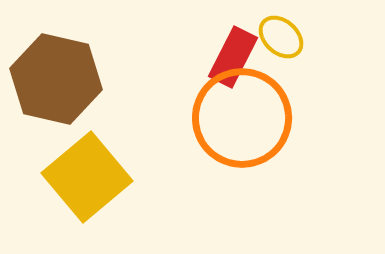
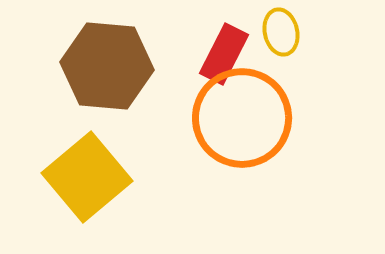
yellow ellipse: moved 5 px up; rotated 36 degrees clockwise
red rectangle: moved 9 px left, 3 px up
brown hexagon: moved 51 px right, 13 px up; rotated 8 degrees counterclockwise
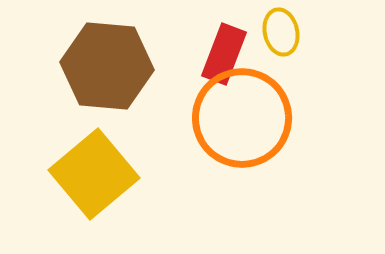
red rectangle: rotated 6 degrees counterclockwise
yellow square: moved 7 px right, 3 px up
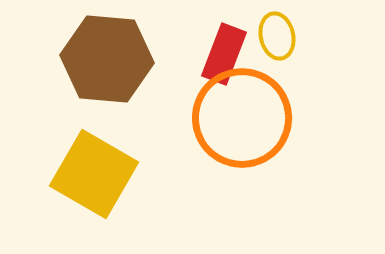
yellow ellipse: moved 4 px left, 4 px down
brown hexagon: moved 7 px up
yellow square: rotated 20 degrees counterclockwise
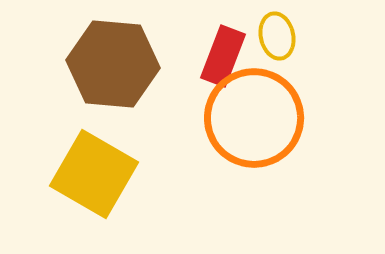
red rectangle: moved 1 px left, 2 px down
brown hexagon: moved 6 px right, 5 px down
orange circle: moved 12 px right
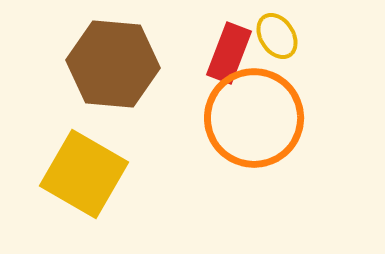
yellow ellipse: rotated 21 degrees counterclockwise
red rectangle: moved 6 px right, 3 px up
yellow square: moved 10 px left
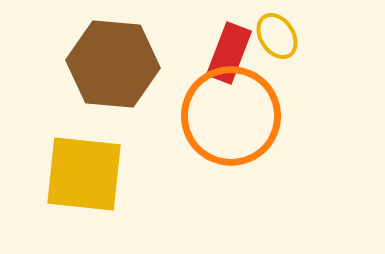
orange circle: moved 23 px left, 2 px up
yellow square: rotated 24 degrees counterclockwise
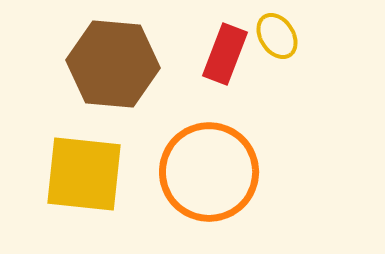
red rectangle: moved 4 px left, 1 px down
orange circle: moved 22 px left, 56 px down
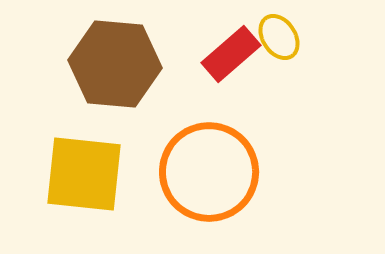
yellow ellipse: moved 2 px right, 1 px down
red rectangle: moved 6 px right; rotated 28 degrees clockwise
brown hexagon: moved 2 px right
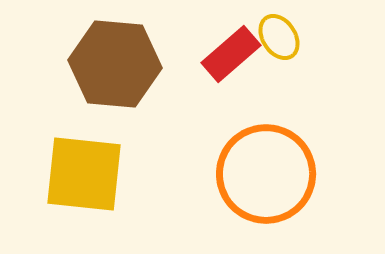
orange circle: moved 57 px right, 2 px down
